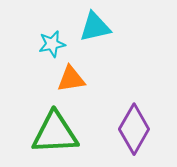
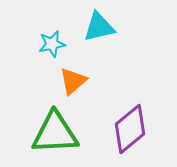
cyan triangle: moved 4 px right
orange triangle: moved 2 px right, 2 px down; rotated 32 degrees counterclockwise
purple diamond: moved 4 px left; rotated 21 degrees clockwise
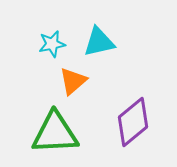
cyan triangle: moved 15 px down
purple diamond: moved 3 px right, 7 px up
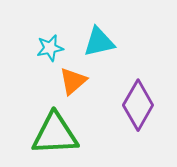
cyan star: moved 2 px left, 4 px down
purple diamond: moved 5 px right, 17 px up; rotated 21 degrees counterclockwise
green triangle: moved 1 px down
